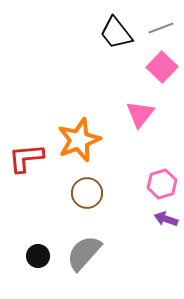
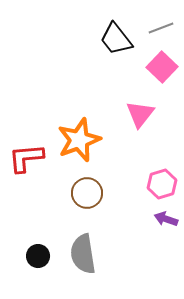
black trapezoid: moved 6 px down
gray semicircle: moved 1 px left, 1 px down; rotated 51 degrees counterclockwise
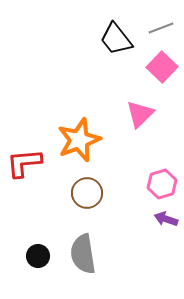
pink triangle: rotated 8 degrees clockwise
red L-shape: moved 2 px left, 5 px down
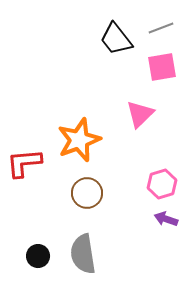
pink square: rotated 36 degrees clockwise
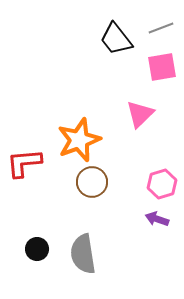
brown circle: moved 5 px right, 11 px up
purple arrow: moved 9 px left
black circle: moved 1 px left, 7 px up
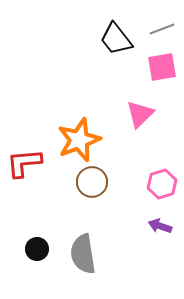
gray line: moved 1 px right, 1 px down
purple arrow: moved 3 px right, 7 px down
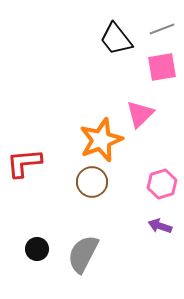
orange star: moved 22 px right
gray semicircle: rotated 36 degrees clockwise
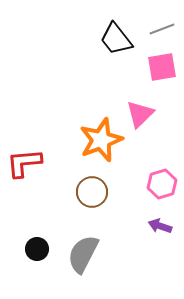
brown circle: moved 10 px down
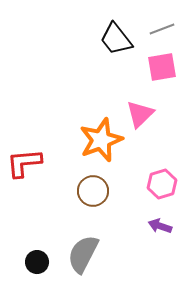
brown circle: moved 1 px right, 1 px up
black circle: moved 13 px down
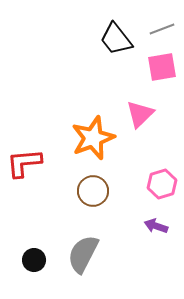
orange star: moved 8 px left, 2 px up
purple arrow: moved 4 px left
black circle: moved 3 px left, 2 px up
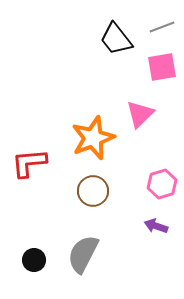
gray line: moved 2 px up
red L-shape: moved 5 px right
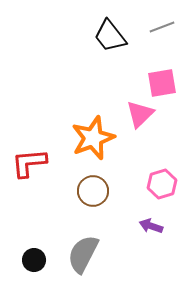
black trapezoid: moved 6 px left, 3 px up
pink square: moved 16 px down
purple arrow: moved 5 px left
